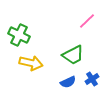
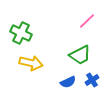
green cross: moved 2 px right, 2 px up
green trapezoid: moved 7 px right
blue cross: moved 1 px down
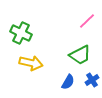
blue semicircle: rotated 35 degrees counterclockwise
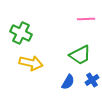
pink line: moved 1 px left, 2 px up; rotated 42 degrees clockwise
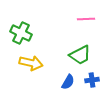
blue cross: rotated 24 degrees clockwise
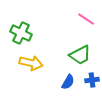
pink line: rotated 36 degrees clockwise
